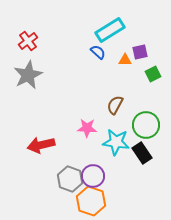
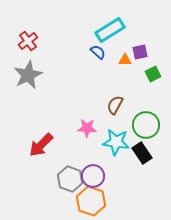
red arrow: rotated 32 degrees counterclockwise
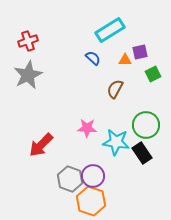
red cross: rotated 18 degrees clockwise
blue semicircle: moved 5 px left, 6 px down
brown semicircle: moved 16 px up
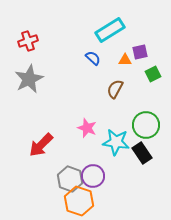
gray star: moved 1 px right, 4 px down
pink star: rotated 18 degrees clockwise
orange hexagon: moved 12 px left
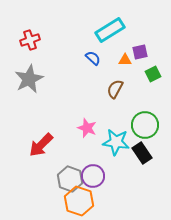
red cross: moved 2 px right, 1 px up
green circle: moved 1 px left
